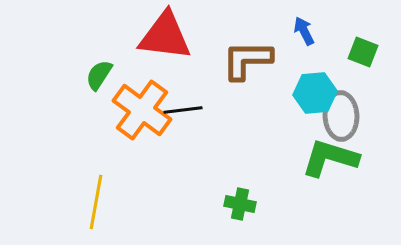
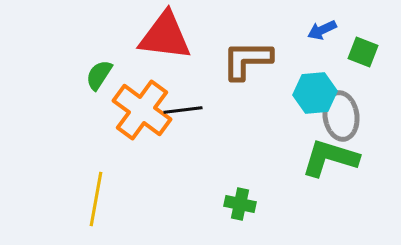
blue arrow: moved 18 px right, 1 px up; rotated 88 degrees counterclockwise
gray ellipse: rotated 6 degrees counterclockwise
yellow line: moved 3 px up
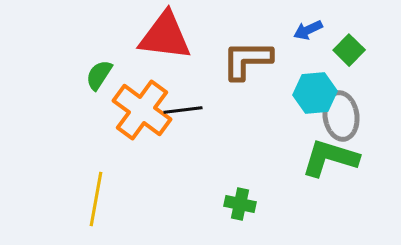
blue arrow: moved 14 px left
green square: moved 14 px left, 2 px up; rotated 24 degrees clockwise
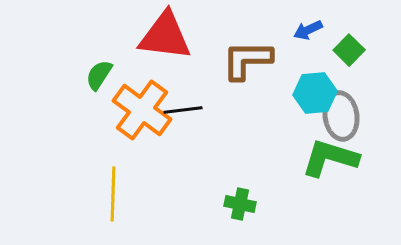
yellow line: moved 17 px right, 5 px up; rotated 8 degrees counterclockwise
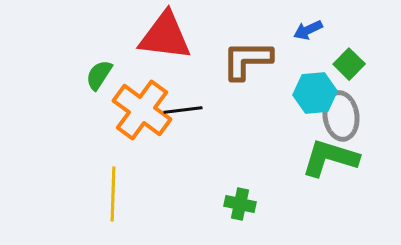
green square: moved 14 px down
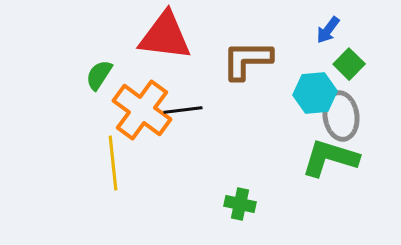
blue arrow: moved 20 px right; rotated 28 degrees counterclockwise
yellow line: moved 31 px up; rotated 8 degrees counterclockwise
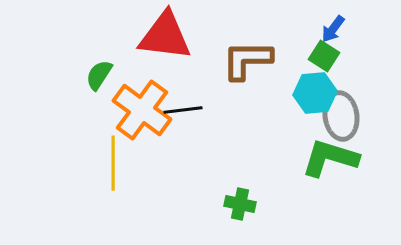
blue arrow: moved 5 px right, 1 px up
green square: moved 25 px left, 8 px up; rotated 12 degrees counterclockwise
yellow line: rotated 6 degrees clockwise
